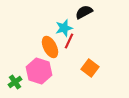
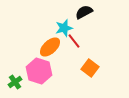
red line: moved 5 px right; rotated 63 degrees counterclockwise
orange ellipse: rotated 75 degrees clockwise
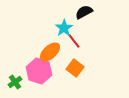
cyan star: rotated 18 degrees counterclockwise
orange ellipse: moved 5 px down
orange square: moved 15 px left
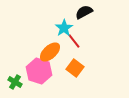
green cross: rotated 24 degrees counterclockwise
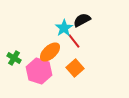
black semicircle: moved 2 px left, 8 px down
orange square: rotated 12 degrees clockwise
green cross: moved 1 px left, 24 px up
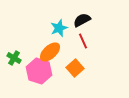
cyan star: moved 5 px left; rotated 12 degrees clockwise
red line: moved 9 px right; rotated 14 degrees clockwise
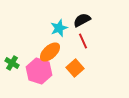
green cross: moved 2 px left, 5 px down
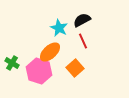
cyan star: rotated 24 degrees counterclockwise
